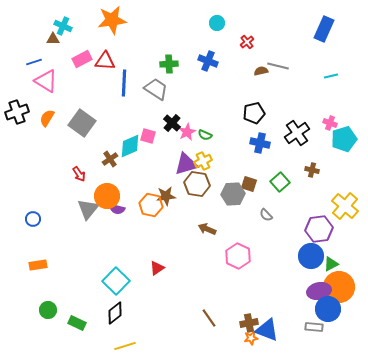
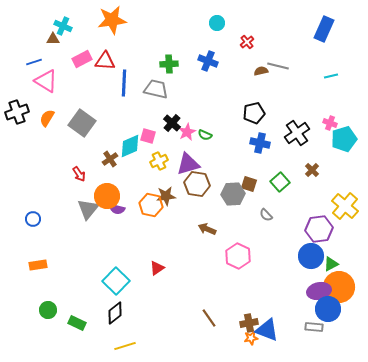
gray trapezoid at (156, 89): rotated 20 degrees counterclockwise
yellow cross at (203, 161): moved 44 px left
purple triangle at (186, 164): moved 2 px right
brown cross at (312, 170): rotated 32 degrees clockwise
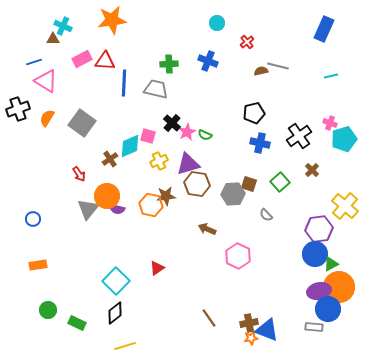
black cross at (17, 112): moved 1 px right, 3 px up
black cross at (297, 133): moved 2 px right, 3 px down
blue circle at (311, 256): moved 4 px right, 2 px up
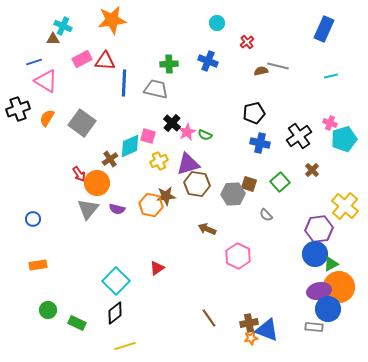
orange circle at (107, 196): moved 10 px left, 13 px up
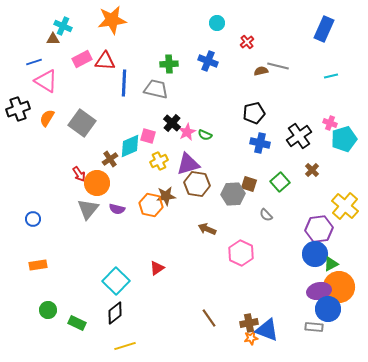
pink hexagon at (238, 256): moved 3 px right, 3 px up
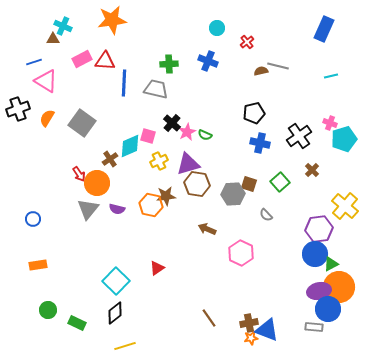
cyan circle at (217, 23): moved 5 px down
